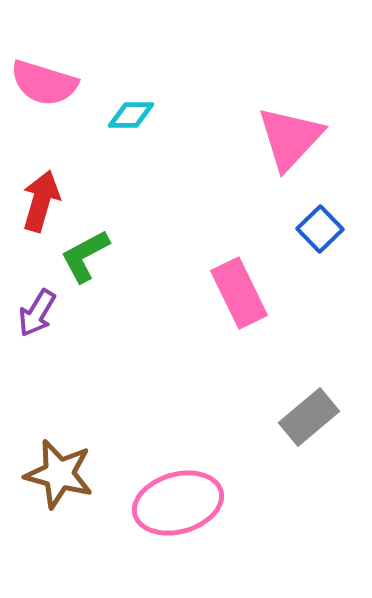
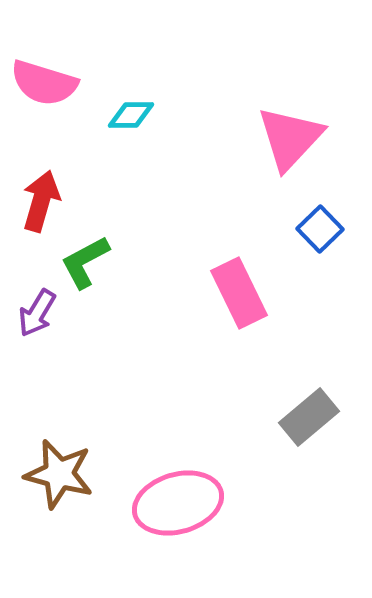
green L-shape: moved 6 px down
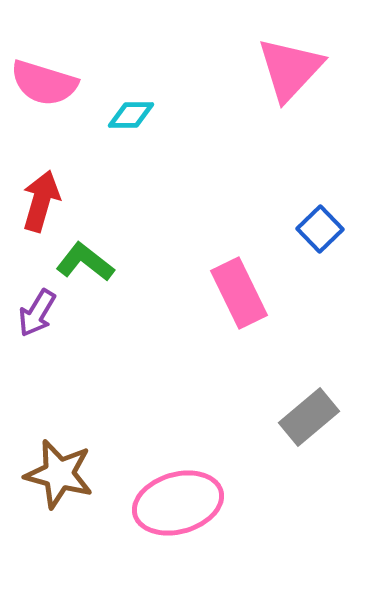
pink triangle: moved 69 px up
green L-shape: rotated 66 degrees clockwise
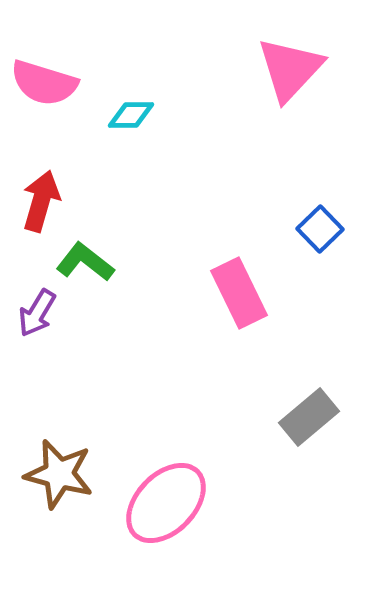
pink ellipse: moved 12 px left; rotated 30 degrees counterclockwise
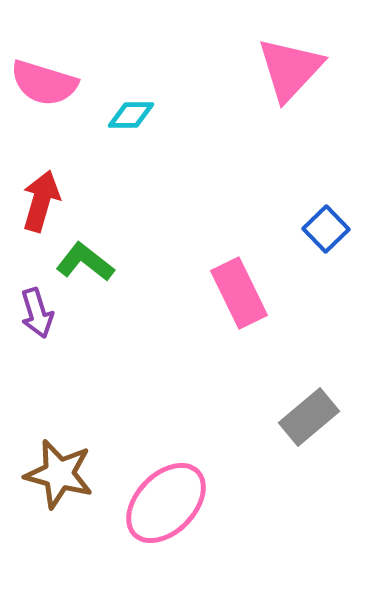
blue square: moved 6 px right
purple arrow: rotated 48 degrees counterclockwise
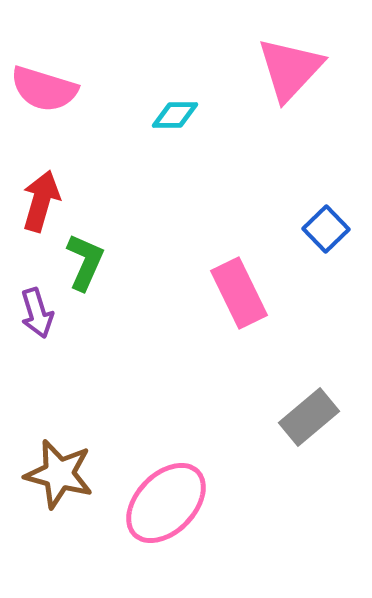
pink semicircle: moved 6 px down
cyan diamond: moved 44 px right
green L-shape: rotated 76 degrees clockwise
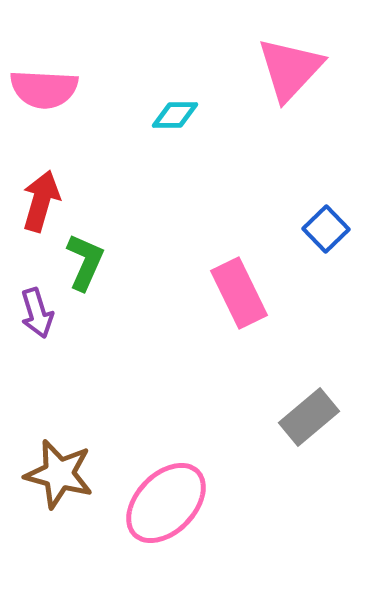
pink semicircle: rotated 14 degrees counterclockwise
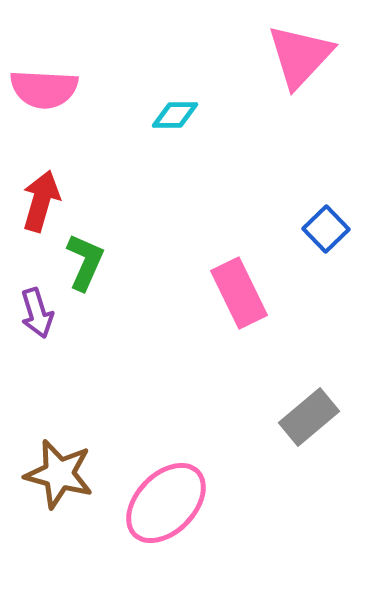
pink triangle: moved 10 px right, 13 px up
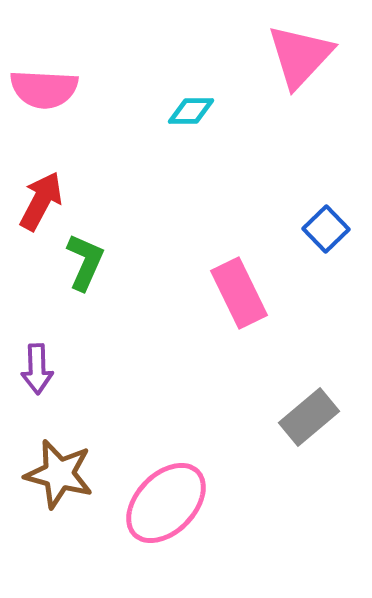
cyan diamond: moved 16 px right, 4 px up
red arrow: rotated 12 degrees clockwise
purple arrow: moved 56 px down; rotated 15 degrees clockwise
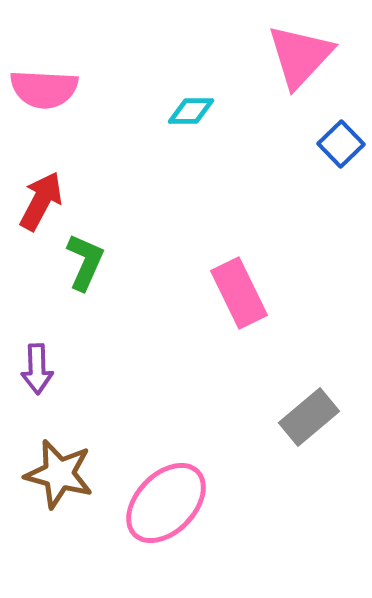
blue square: moved 15 px right, 85 px up
